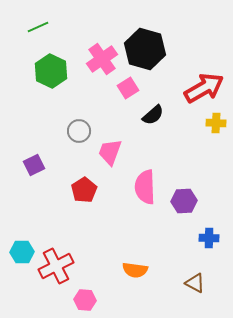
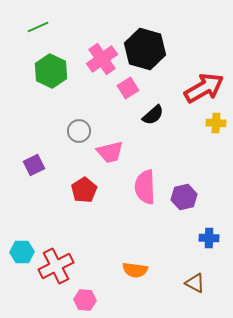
pink trapezoid: rotated 124 degrees counterclockwise
purple hexagon: moved 4 px up; rotated 10 degrees counterclockwise
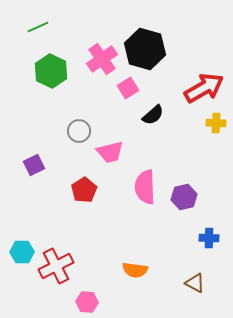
pink hexagon: moved 2 px right, 2 px down
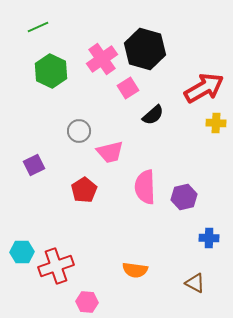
red cross: rotated 8 degrees clockwise
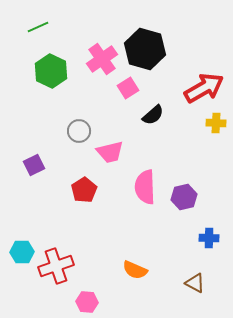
orange semicircle: rotated 15 degrees clockwise
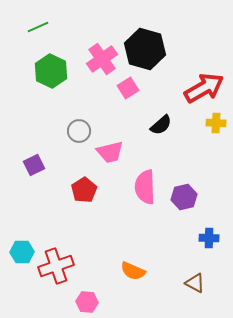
black semicircle: moved 8 px right, 10 px down
orange semicircle: moved 2 px left, 1 px down
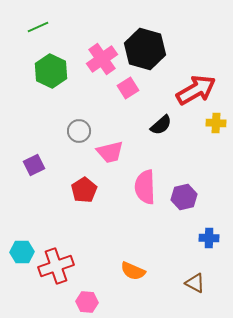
red arrow: moved 8 px left, 2 px down
